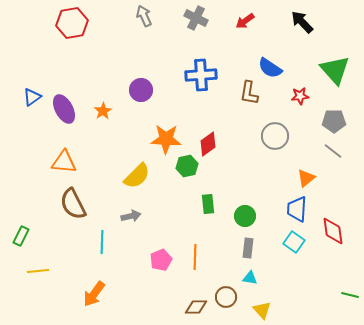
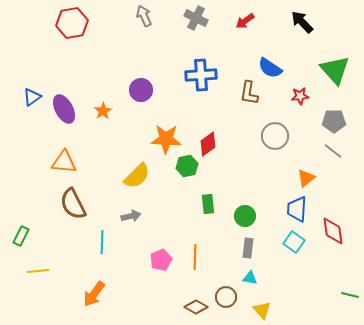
brown diamond at (196, 307): rotated 30 degrees clockwise
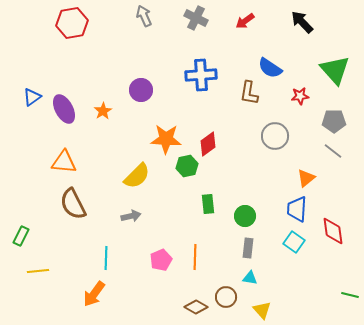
cyan line at (102, 242): moved 4 px right, 16 px down
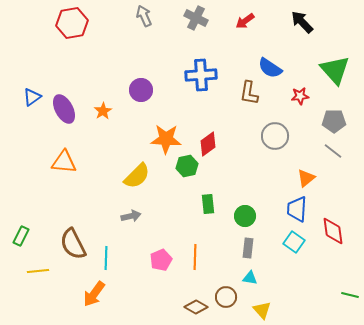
brown semicircle at (73, 204): moved 40 px down
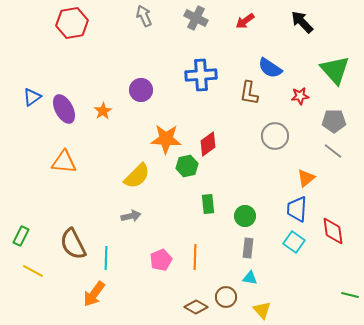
yellow line at (38, 271): moved 5 px left; rotated 35 degrees clockwise
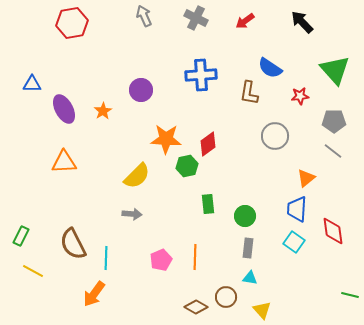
blue triangle at (32, 97): moved 13 px up; rotated 36 degrees clockwise
orange triangle at (64, 162): rotated 8 degrees counterclockwise
gray arrow at (131, 216): moved 1 px right, 2 px up; rotated 18 degrees clockwise
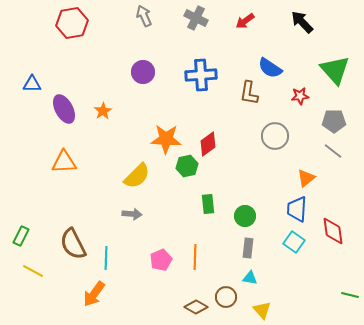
purple circle at (141, 90): moved 2 px right, 18 px up
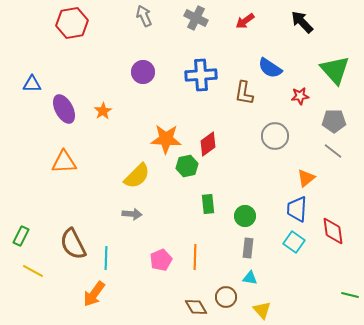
brown L-shape at (249, 93): moved 5 px left
brown diamond at (196, 307): rotated 30 degrees clockwise
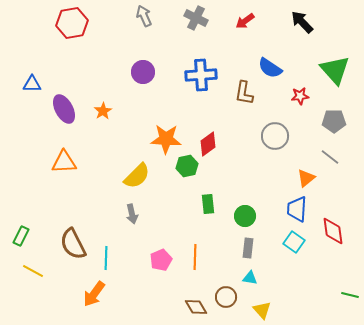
gray line at (333, 151): moved 3 px left, 6 px down
gray arrow at (132, 214): rotated 72 degrees clockwise
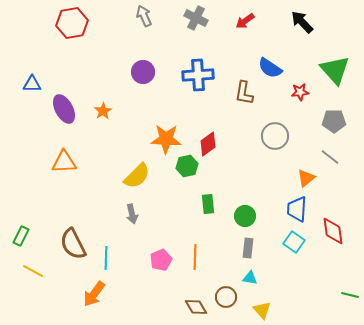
blue cross at (201, 75): moved 3 px left
red star at (300, 96): moved 4 px up
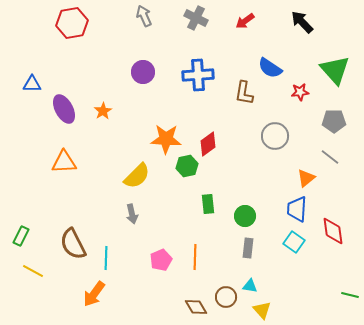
cyan triangle at (250, 278): moved 8 px down
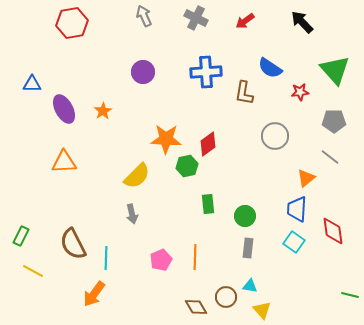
blue cross at (198, 75): moved 8 px right, 3 px up
